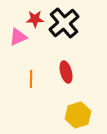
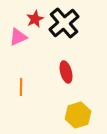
red star: rotated 24 degrees counterclockwise
orange line: moved 10 px left, 8 px down
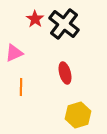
red star: rotated 12 degrees counterclockwise
black cross: moved 1 px down; rotated 12 degrees counterclockwise
pink triangle: moved 4 px left, 16 px down
red ellipse: moved 1 px left, 1 px down
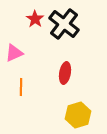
red ellipse: rotated 25 degrees clockwise
